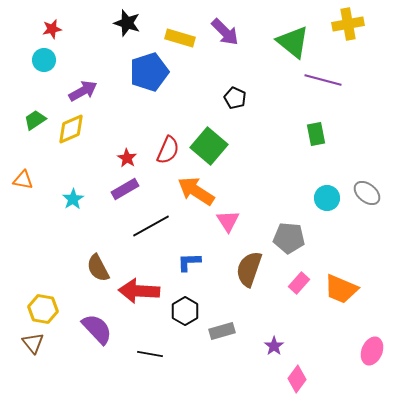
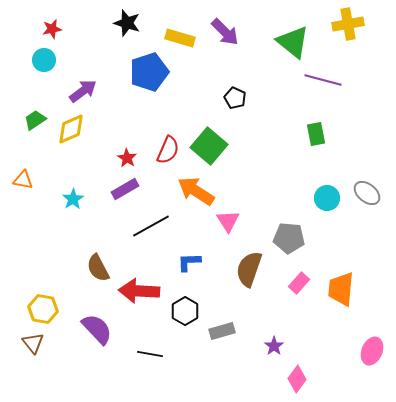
purple arrow at (83, 91): rotated 8 degrees counterclockwise
orange trapezoid at (341, 289): rotated 72 degrees clockwise
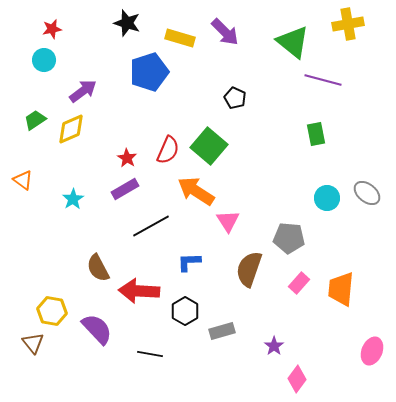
orange triangle at (23, 180): rotated 25 degrees clockwise
yellow hexagon at (43, 309): moved 9 px right, 2 px down
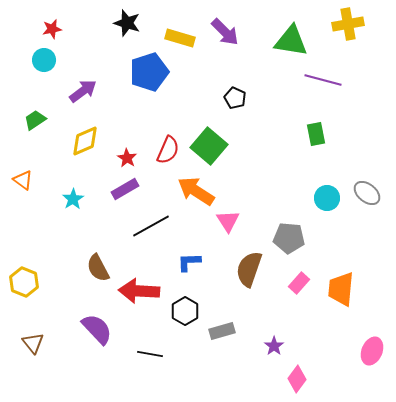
green triangle at (293, 42): moved 2 px left, 1 px up; rotated 30 degrees counterclockwise
yellow diamond at (71, 129): moved 14 px right, 12 px down
yellow hexagon at (52, 311): moved 28 px left, 29 px up; rotated 12 degrees clockwise
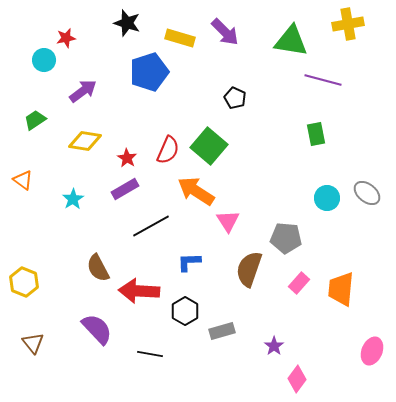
red star at (52, 29): moved 14 px right, 9 px down
yellow diamond at (85, 141): rotated 32 degrees clockwise
gray pentagon at (289, 238): moved 3 px left
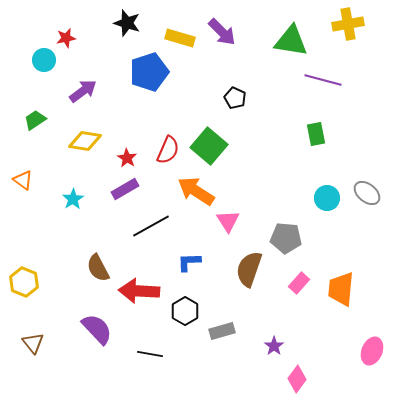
purple arrow at (225, 32): moved 3 px left
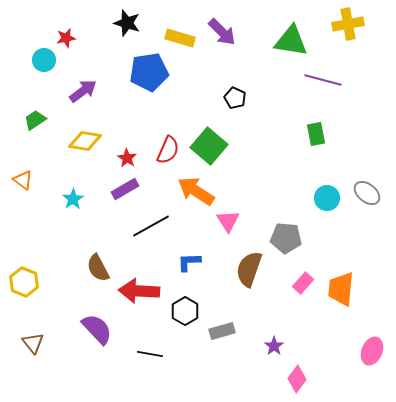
blue pentagon at (149, 72): rotated 9 degrees clockwise
pink rectangle at (299, 283): moved 4 px right
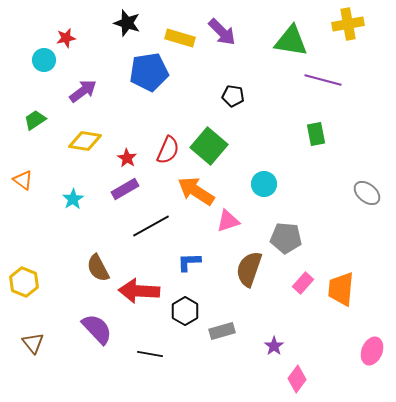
black pentagon at (235, 98): moved 2 px left, 2 px up; rotated 15 degrees counterclockwise
cyan circle at (327, 198): moved 63 px left, 14 px up
pink triangle at (228, 221): rotated 45 degrees clockwise
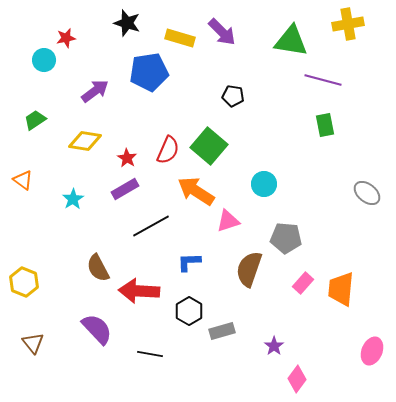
purple arrow at (83, 91): moved 12 px right
green rectangle at (316, 134): moved 9 px right, 9 px up
black hexagon at (185, 311): moved 4 px right
